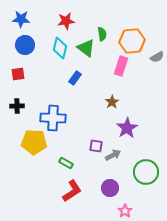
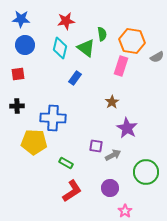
orange hexagon: rotated 15 degrees clockwise
purple star: rotated 10 degrees counterclockwise
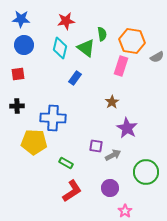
blue circle: moved 1 px left
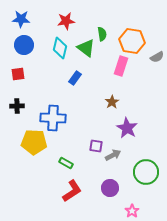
pink star: moved 7 px right
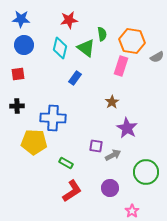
red star: moved 3 px right, 1 px up
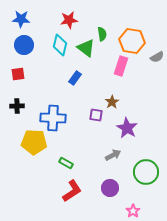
cyan diamond: moved 3 px up
purple square: moved 31 px up
pink star: moved 1 px right
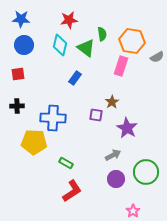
purple circle: moved 6 px right, 9 px up
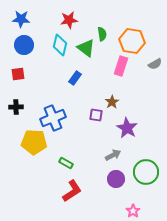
gray semicircle: moved 2 px left, 7 px down
black cross: moved 1 px left, 1 px down
blue cross: rotated 25 degrees counterclockwise
